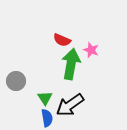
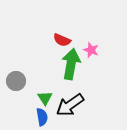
blue semicircle: moved 5 px left, 1 px up
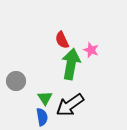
red semicircle: rotated 42 degrees clockwise
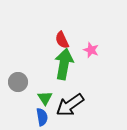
green arrow: moved 7 px left
gray circle: moved 2 px right, 1 px down
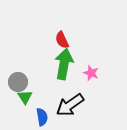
pink star: moved 23 px down
green triangle: moved 20 px left, 1 px up
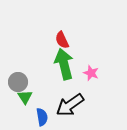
green arrow: rotated 24 degrees counterclockwise
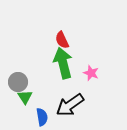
green arrow: moved 1 px left, 1 px up
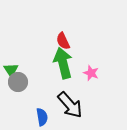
red semicircle: moved 1 px right, 1 px down
green triangle: moved 14 px left, 27 px up
black arrow: rotated 96 degrees counterclockwise
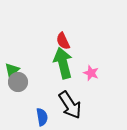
green triangle: moved 1 px right; rotated 21 degrees clockwise
black arrow: rotated 8 degrees clockwise
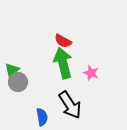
red semicircle: rotated 36 degrees counterclockwise
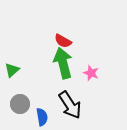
gray circle: moved 2 px right, 22 px down
